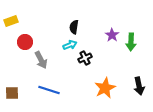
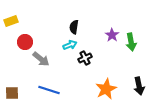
green arrow: rotated 12 degrees counterclockwise
gray arrow: moved 1 px up; rotated 24 degrees counterclockwise
orange star: moved 1 px right, 1 px down
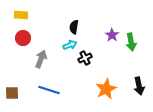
yellow rectangle: moved 10 px right, 6 px up; rotated 24 degrees clockwise
red circle: moved 2 px left, 4 px up
gray arrow: rotated 108 degrees counterclockwise
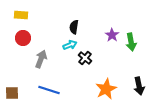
black cross: rotated 24 degrees counterclockwise
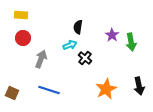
black semicircle: moved 4 px right
brown square: rotated 24 degrees clockwise
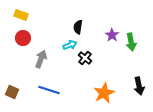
yellow rectangle: rotated 16 degrees clockwise
orange star: moved 2 px left, 4 px down
brown square: moved 1 px up
